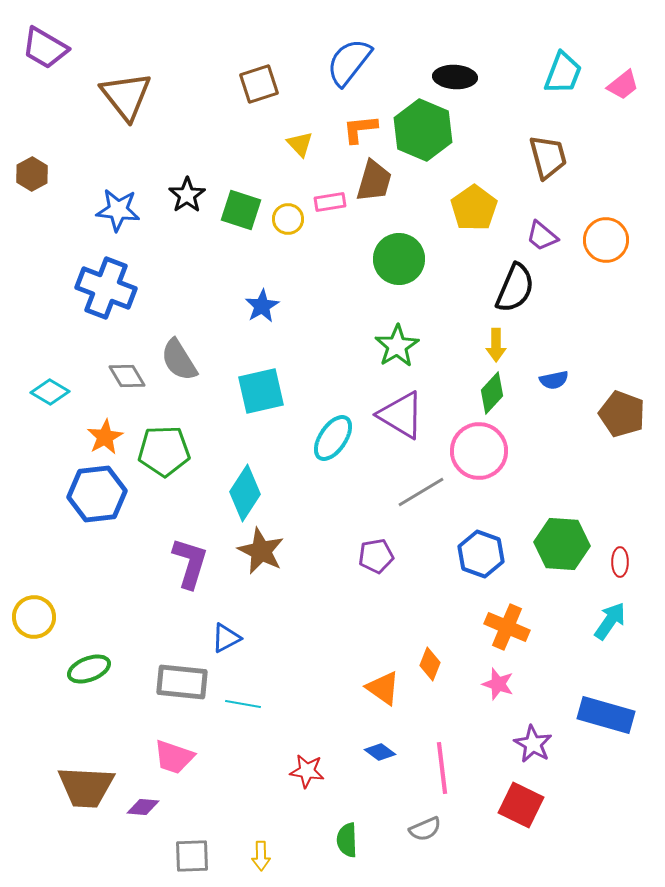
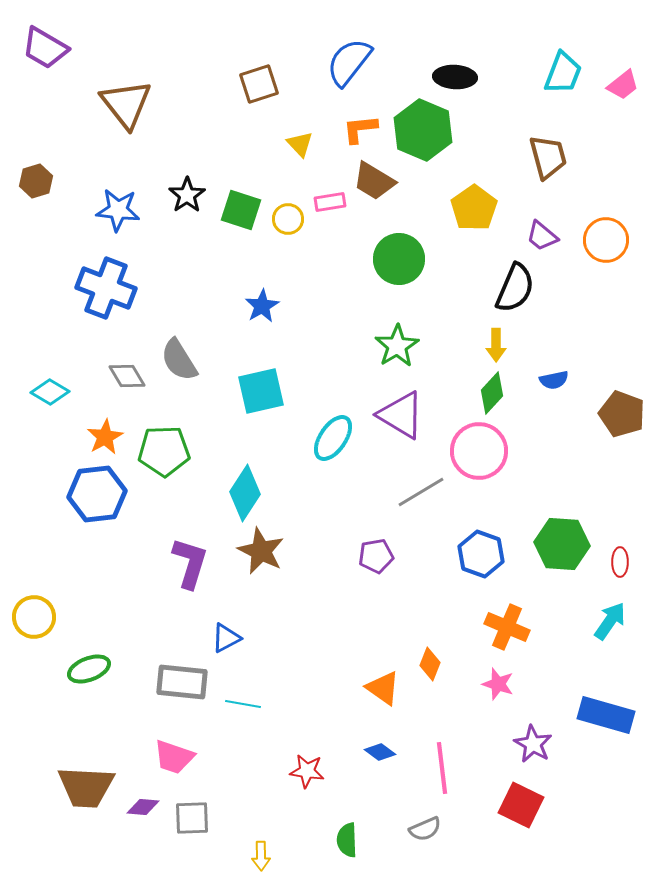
brown triangle at (126, 96): moved 8 px down
brown hexagon at (32, 174): moved 4 px right, 7 px down; rotated 12 degrees clockwise
brown trapezoid at (374, 181): rotated 105 degrees clockwise
gray square at (192, 856): moved 38 px up
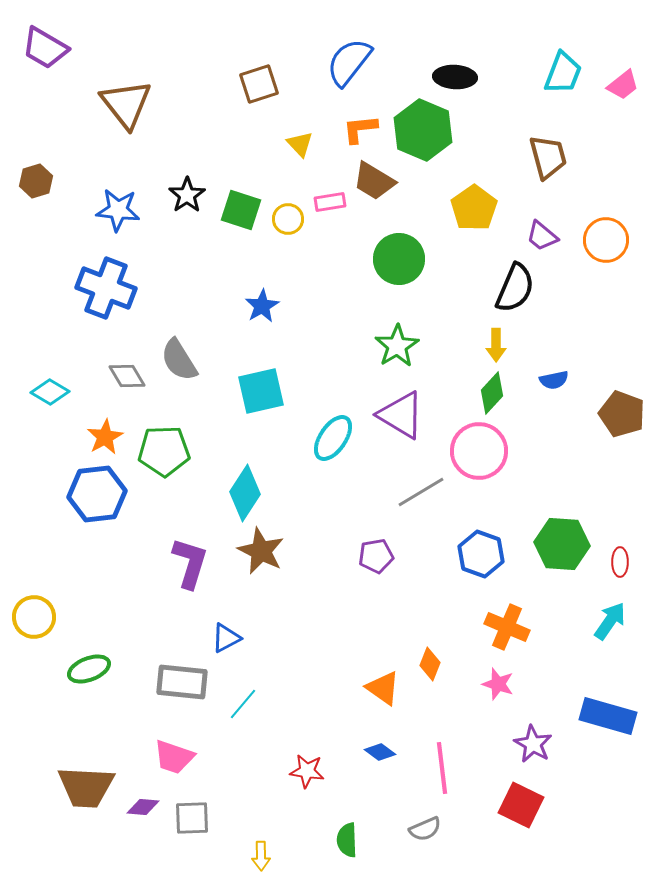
cyan line at (243, 704): rotated 60 degrees counterclockwise
blue rectangle at (606, 715): moved 2 px right, 1 px down
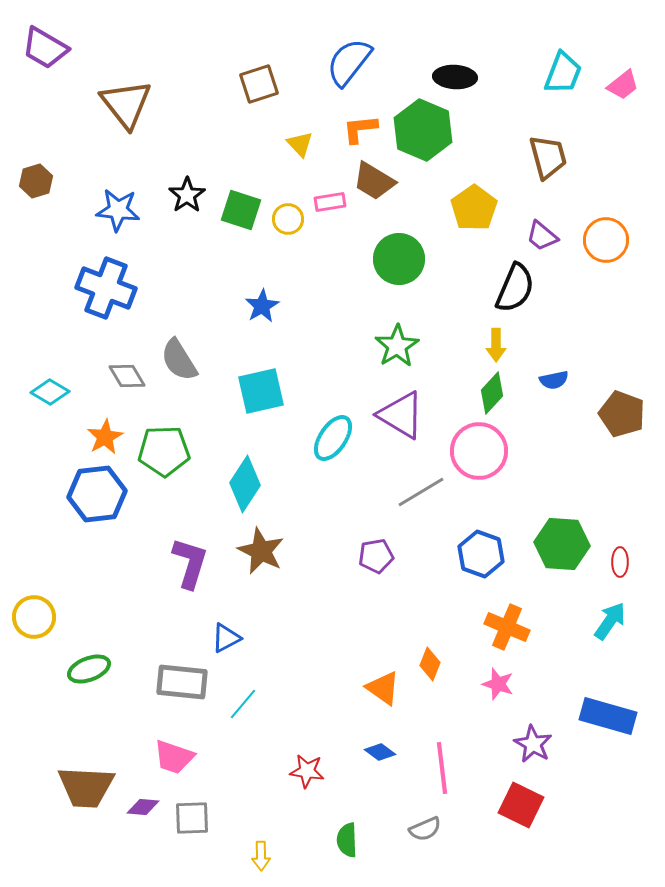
cyan diamond at (245, 493): moved 9 px up
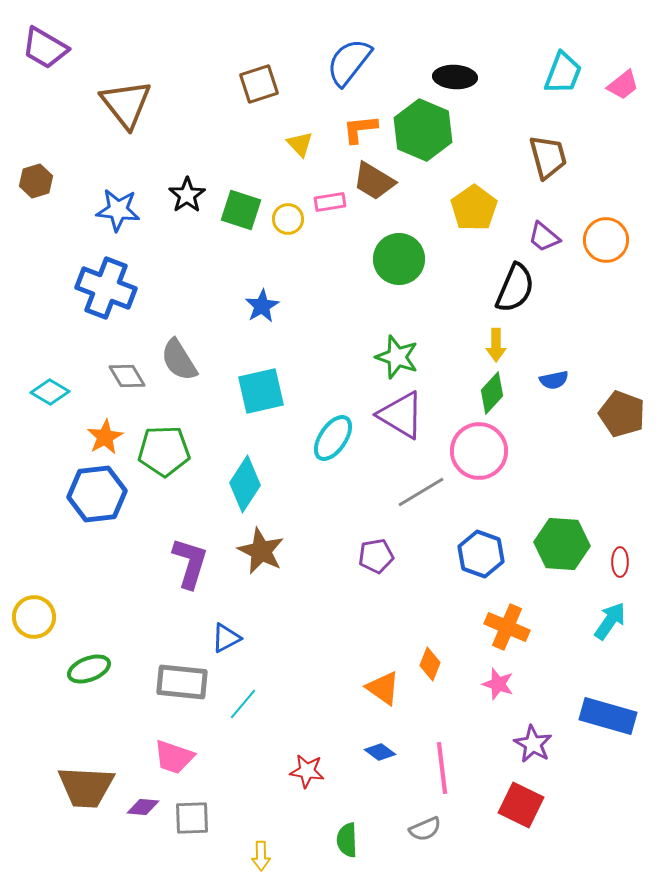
purple trapezoid at (542, 236): moved 2 px right, 1 px down
green star at (397, 346): moved 11 px down; rotated 21 degrees counterclockwise
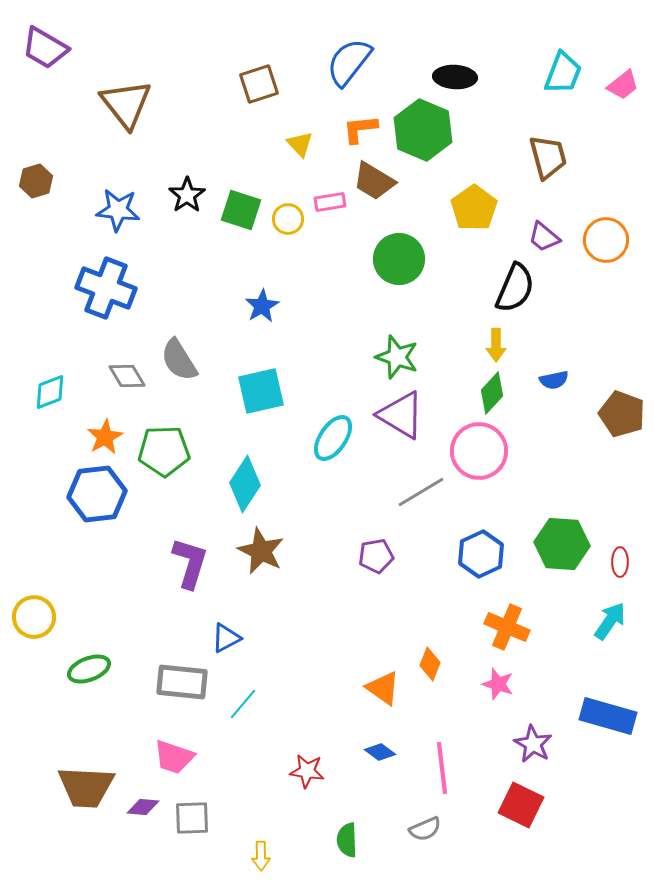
cyan diamond at (50, 392): rotated 51 degrees counterclockwise
blue hexagon at (481, 554): rotated 15 degrees clockwise
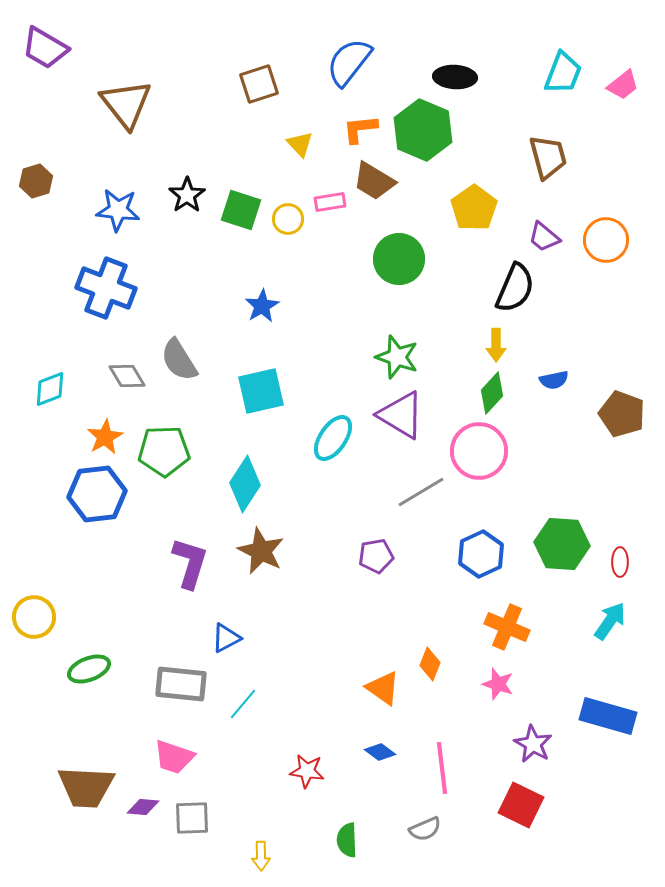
cyan diamond at (50, 392): moved 3 px up
gray rectangle at (182, 682): moved 1 px left, 2 px down
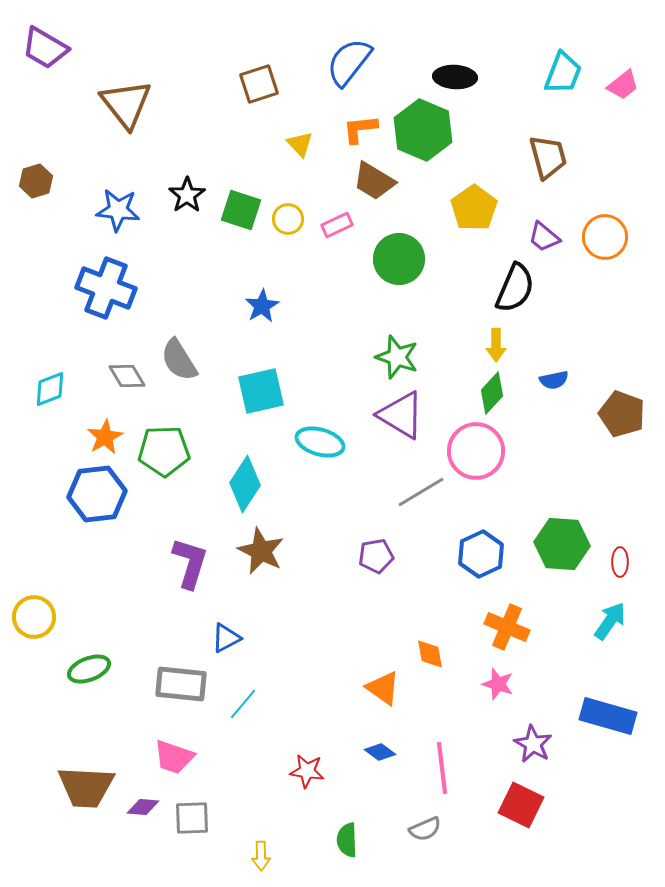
pink rectangle at (330, 202): moved 7 px right, 23 px down; rotated 16 degrees counterclockwise
orange circle at (606, 240): moved 1 px left, 3 px up
cyan ellipse at (333, 438): moved 13 px left, 4 px down; rotated 72 degrees clockwise
pink circle at (479, 451): moved 3 px left
orange diamond at (430, 664): moved 10 px up; rotated 32 degrees counterclockwise
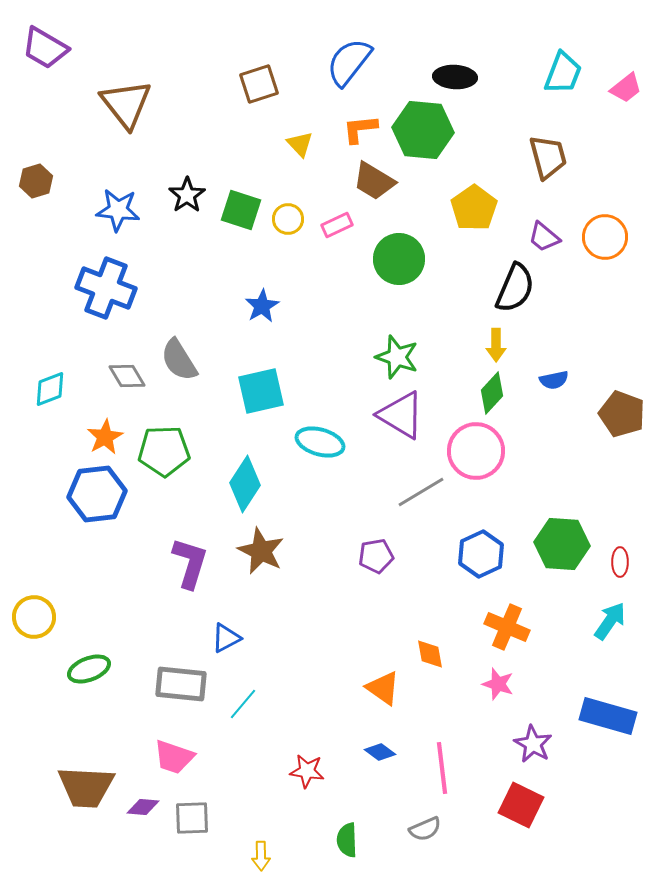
pink trapezoid at (623, 85): moved 3 px right, 3 px down
green hexagon at (423, 130): rotated 18 degrees counterclockwise
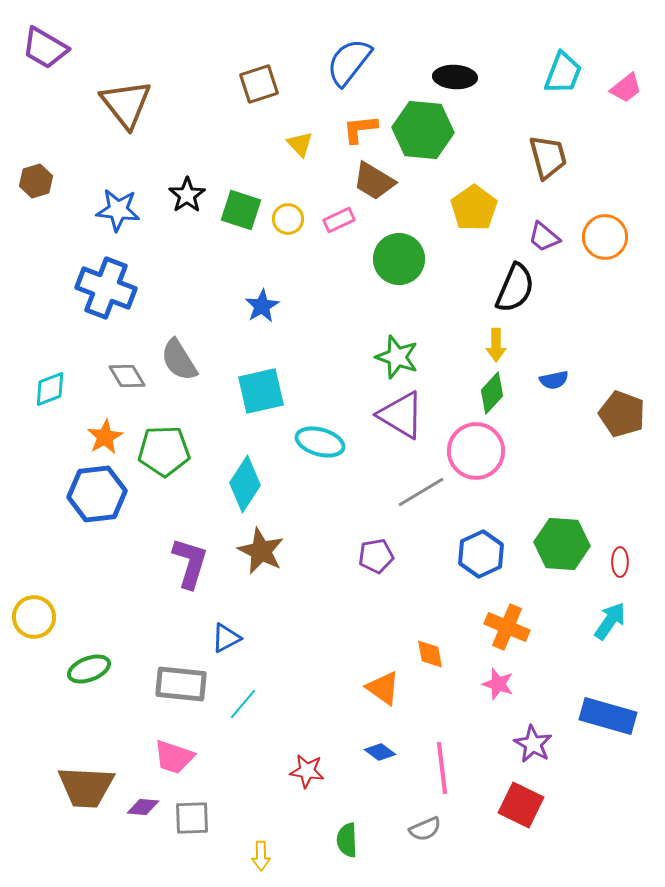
pink rectangle at (337, 225): moved 2 px right, 5 px up
